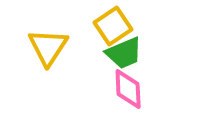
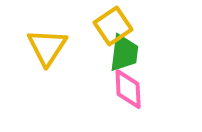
yellow triangle: moved 1 px left
green trapezoid: rotated 60 degrees counterclockwise
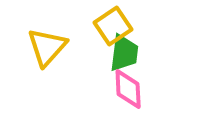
yellow triangle: rotated 9 degrees clockwise
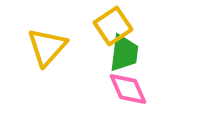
pink diamond: rotated 21 degrees counterclockwise
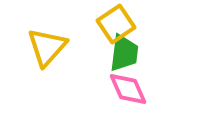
yellow square: moved 3 px right, 2 px up
